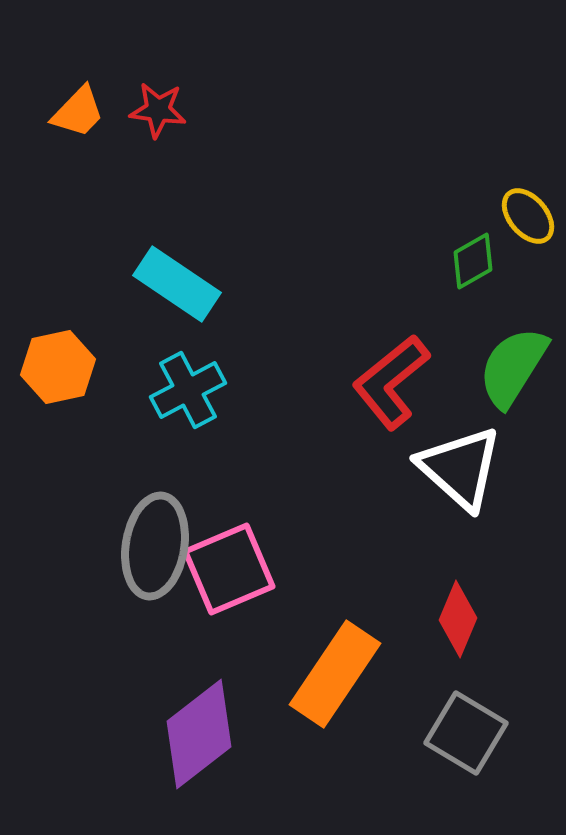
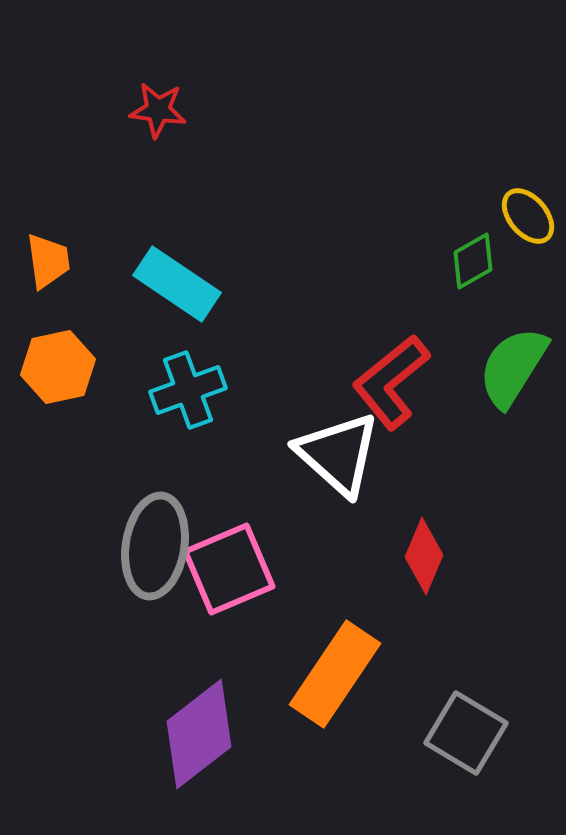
orange trapezoid: moved 30 px left, 149 px down; rotated 52 degrees counterclockwise
cyan cross: rotated 8 degrees clockwise
white triangle: moved 122 px left, 14 px up
red diamond: moved 34 px left, 63 px up
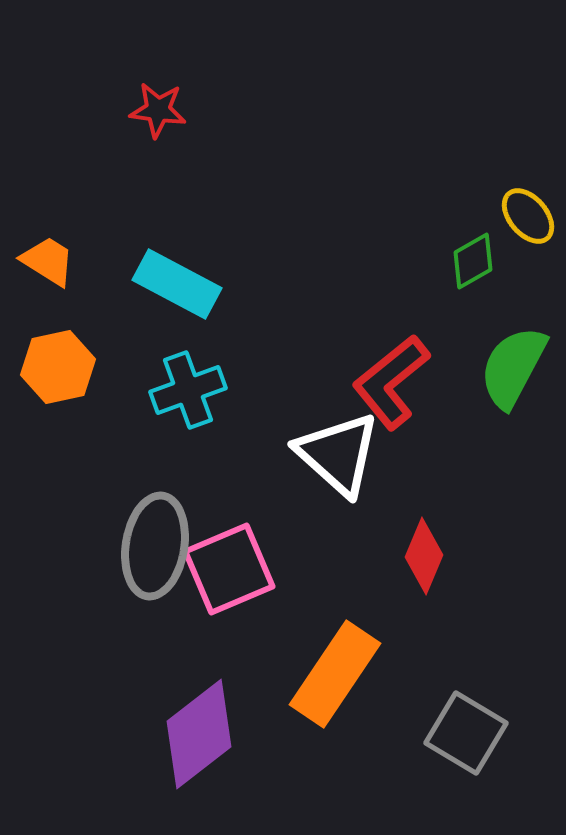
orange trapezoid: rotated 50 degrees counterclockwise
cyan rectangle: rotated 6 degrees counterclockwise
green semicircle: rotated 4 degrees counterclockwise
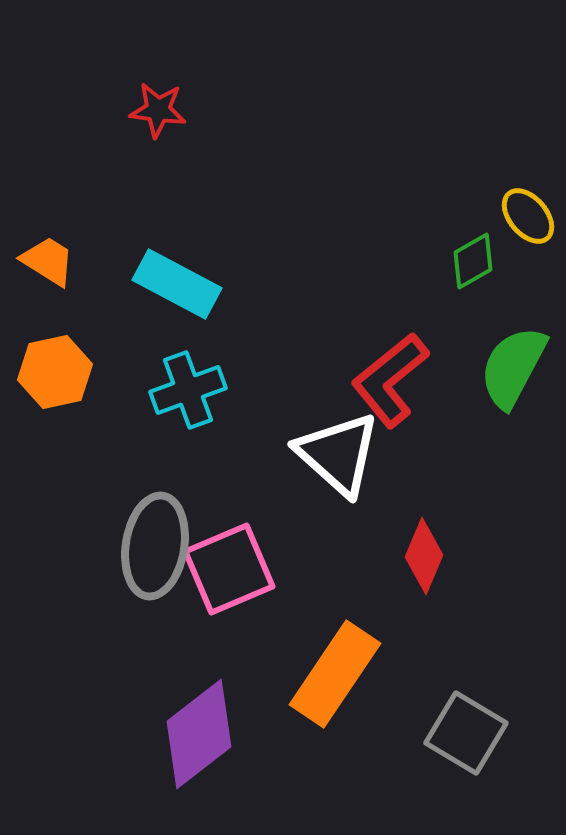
orange hexagon: moved 3 px left, 5 px down
red L-shape: moved 1 px left, 2 px up
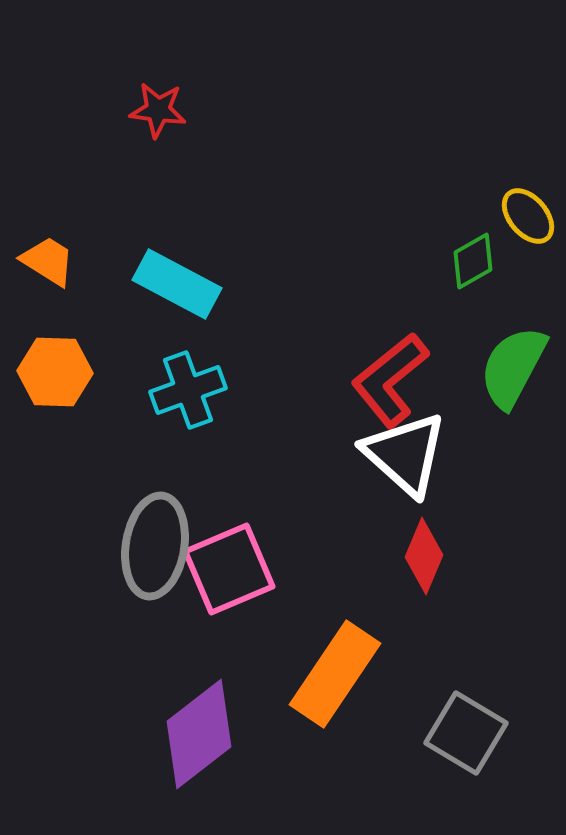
orange hexagon: rotated 14 degrees clockwise
white triangle: moved 67 px right
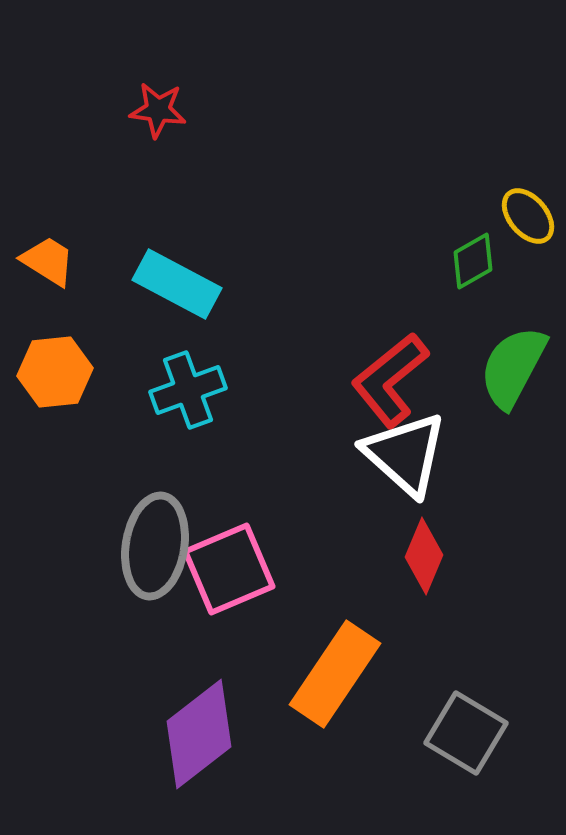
orange hexagon: rotated 8 degrees counterclockwise
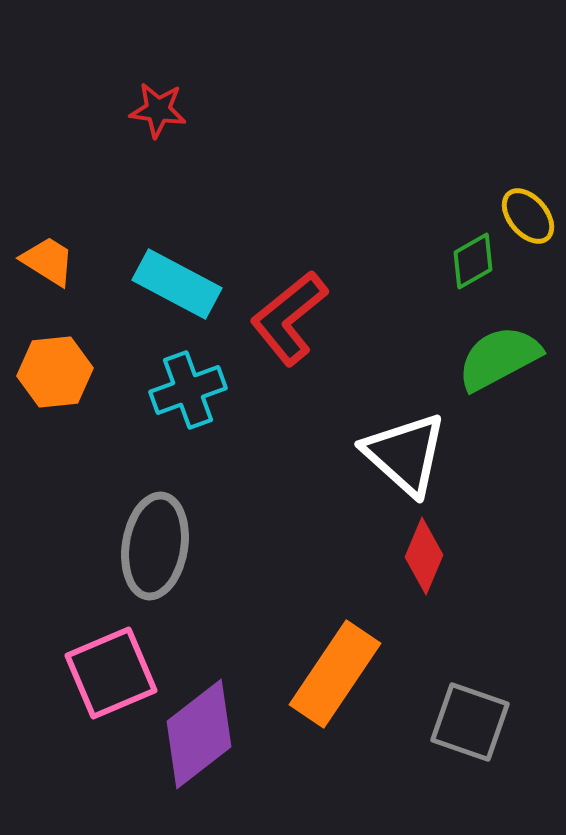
green semicircle: moved 14 px left, 9 px up; rotated 34 degrees clockwise
red L-shape: moved 101 px left, 62 px up
pink square: moved 118 px left, 104 px down
gray square: moved 4 px right, 11 px up; rotated 12 degrees counterclockwise
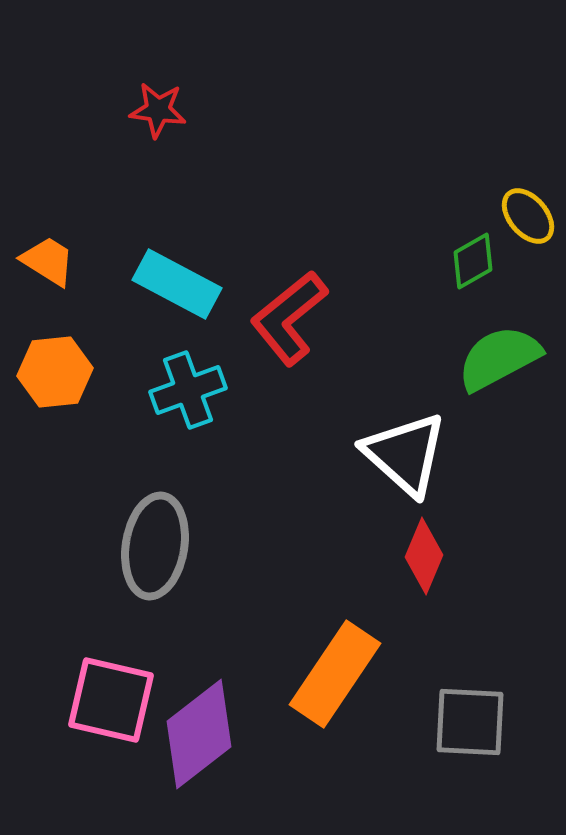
pink square: moved 27 px down; rotated 36 degrees clockwise
gray square: rotated 16 degrees counterclockwise
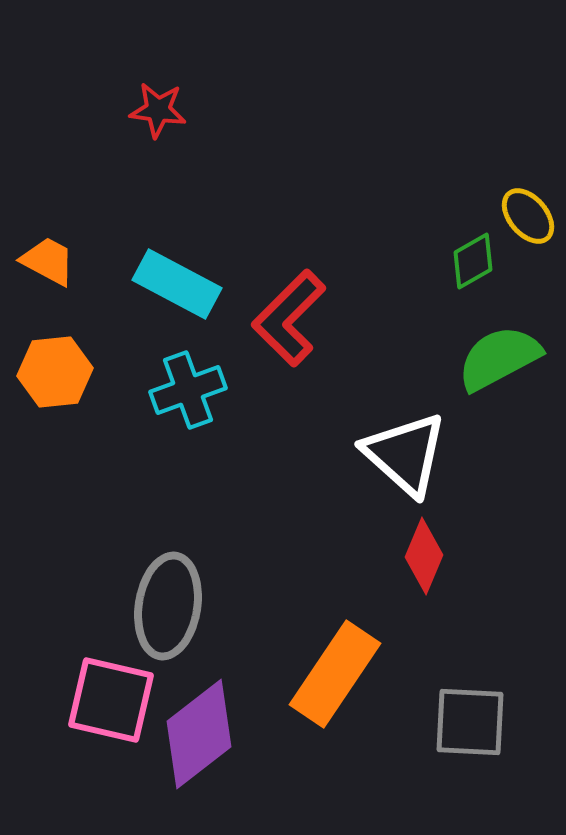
orange trapezoid: rotated 4 degrees counterclockwise
red L-shape: rotated 6 degrees counterclockwise
gray ellipse: moved 13 px right, 60 px down
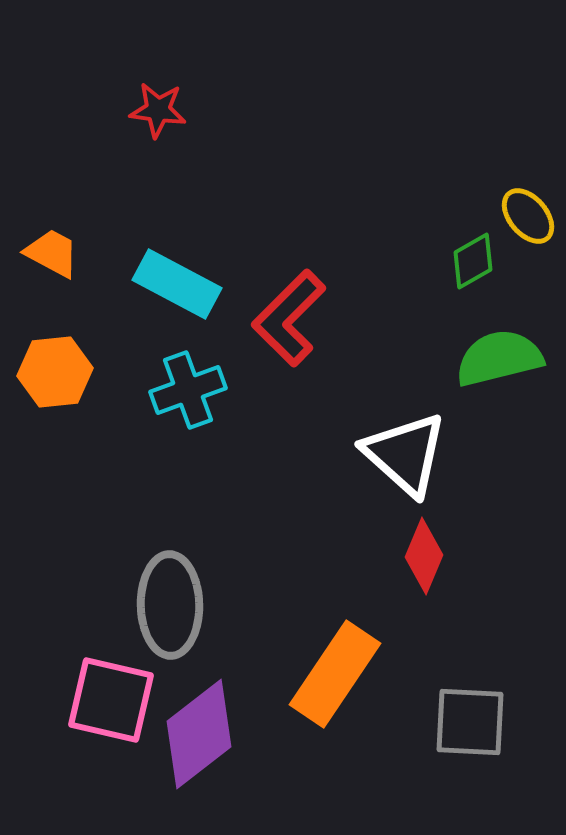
orange trapezoid: moved 4 px right, 8 px up
green semicircle: rotated 14 degrees clockwise
gray ellipse: moved 2 px right, 1 px up; rotated 10 degrees counterclockwise
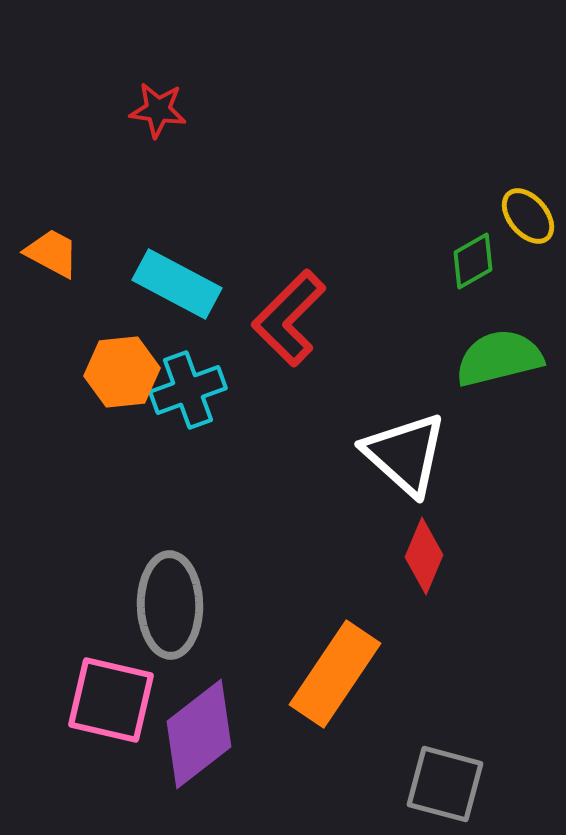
orange hexagon: moved 67 px right
gray square: moved 25 px left, 62 px down; rotated 12 degrees clockwise
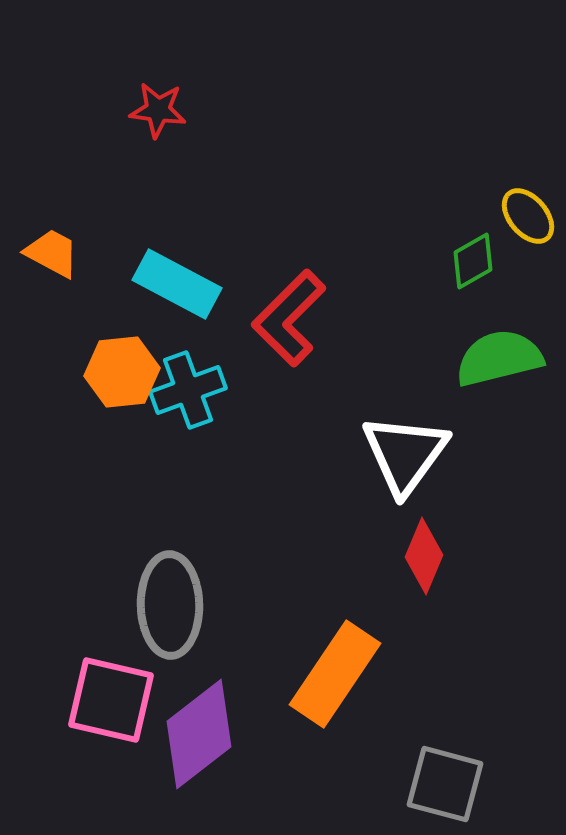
white triangle: rotated 24 degrees clockwise
